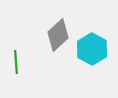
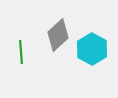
green line: moved 5 px right, 10 px up
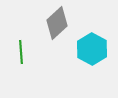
gray diamond: moved 1 px left, 12 px up
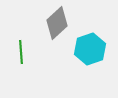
cyan hexagon: moved 2 px left; rotated 12 degrees clockwise
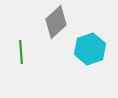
gray diamond: moved 1 px left, 1 px up
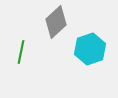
green line: rotated 15 degrees clockwise
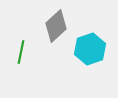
gray diamond: moved 4 px down
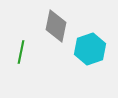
gray diamond: rotated 36 degrees counterclockwise
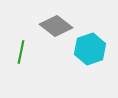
gray diamond: rotated 64 degrees counterclockwise
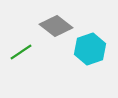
green line: rotated 45 degrees clockwise
